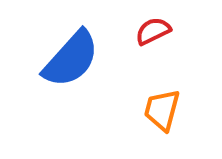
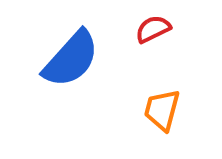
red semicircle: moved 2 px up
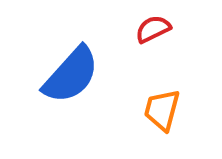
blue semicircle: moved 16 px down
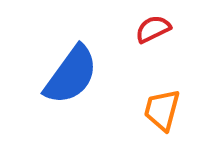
blue semicircle: rotated 6 degrees counterclockwise
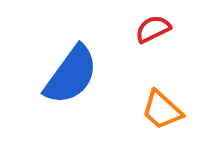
orange trapezoid: rotated 63 degrees counterclockwise
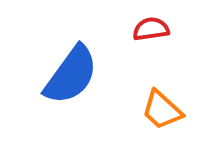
red semicircle: moved 2 px left; rotated 18 degrees clockwise
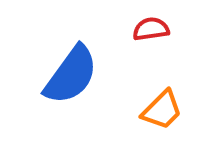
orange trapezoid: rotated 87 degrees counterclockwise
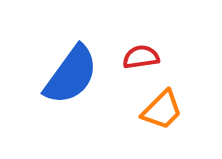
red semicircle: moved 10 px left, 28 px down
